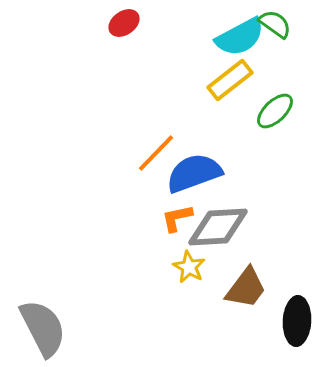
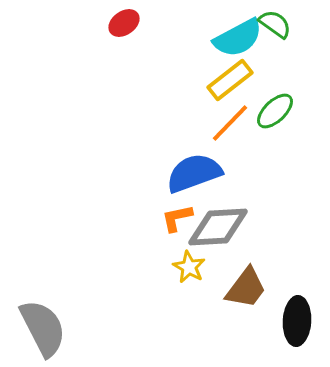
cyan semicircle: moved 2 px left, 1 px down
orange line: moved 74 px right, 30 px up
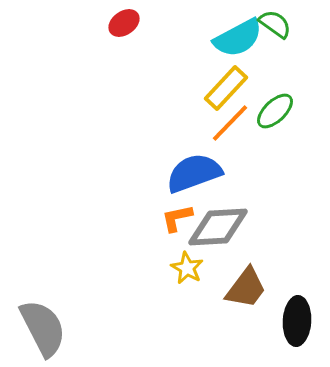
yellow rectangle: moved 4 px left, 8 px down; rotated 9 degrees counterclockwise
yellow star: moved 2 px left, 1 px down
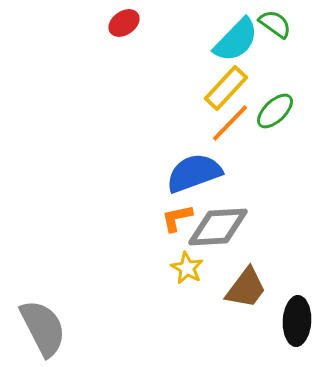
cyan semicircle: moved 2 px left, 2 px down; rotated 18 degrees counterclockwise
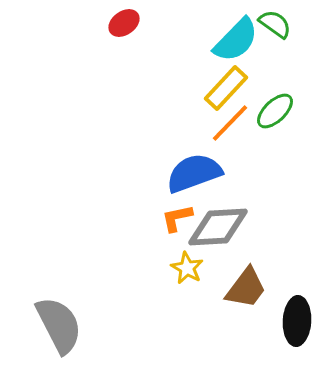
gray semicircle: moved 16 px right, 3 px up
